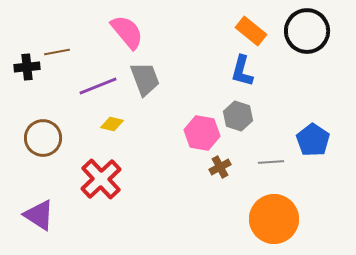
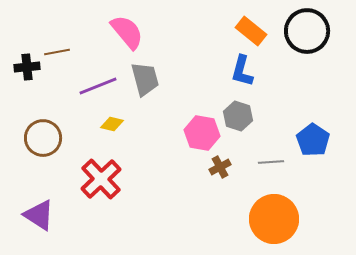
gray trapezoid: rotated 6 degrees clockwise
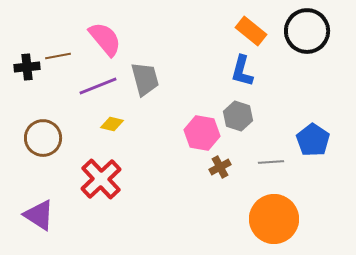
pink semicircle: moved 22 px left, 7 px down
brown line: moved 1 px right, 4 px down
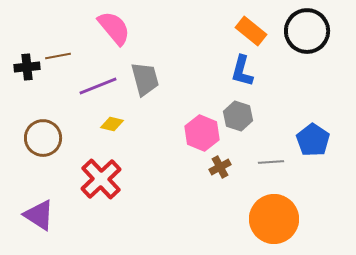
pink semicircle: moved 9 px right, 11 px up
pink hexagon: rotated 12 degrees clockwise
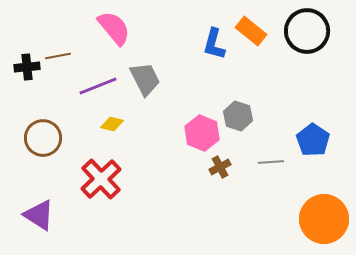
blue L-shape: moved 28 px left, 27 px up
gray trapezoid: rotated 12 degrees counterclockwise
orange circle: moved 50 px right
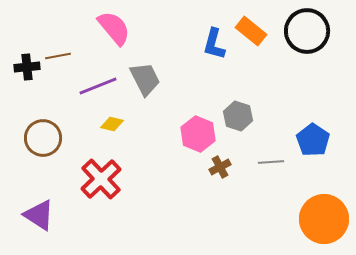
pink hexagon: moved 4 px left, 1 px down
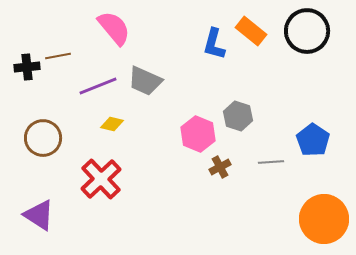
gray trapezoid: moved 2 px down; rotated 141 degrees clockwise
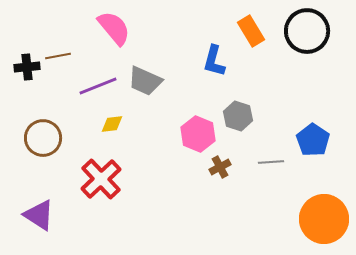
orange rectangle: rotated 20 degrees clockwise
blue L-shape: moved 17 px down
yellow diamond: rotated 20 degrees counterclockwise
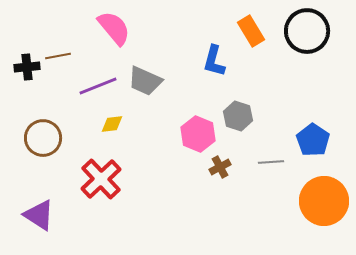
orange circle: moved 18 px up
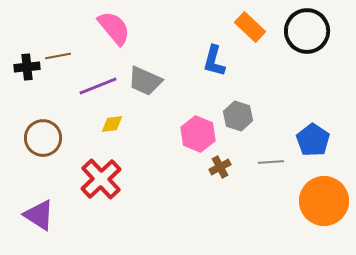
orange rectangle: moved 1 px left, 4 px up; rotated 16 degrees counterclockwise
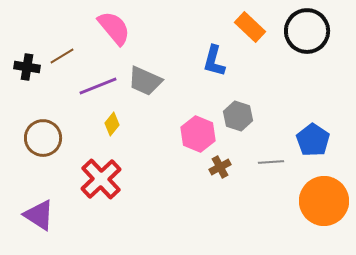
brown line: moved 4 px right; rotated 20 degrees counterclockwise
black cross: rotated 15 degrees clockwise
yellow diamond: rotated 45 degrees counterclockwise
